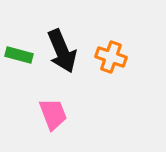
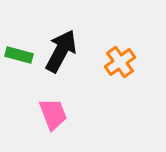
black arrow: moved 1 px left; rotated 129 degrees counterclockwise
orange cross: moved 9 px right, 5 px down; rotated 36 degrees clockwise
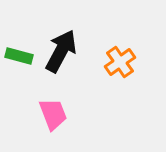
green rectangle: moved 1 px down
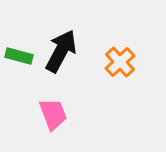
orange cross: rotated 8 degrees counterclockwise
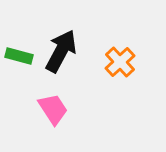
pink trapezoid: moved 5 px up; rotated 12 degrees counterclockwise
